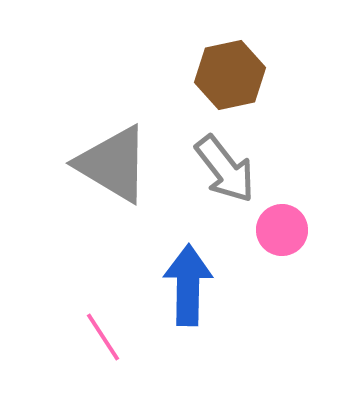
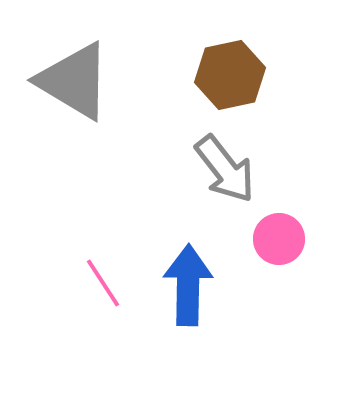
gray triangle: moved 39 px left, 83 px up
pink circle: moved 3 px left, 9 px down
pink line: moved 54 px up
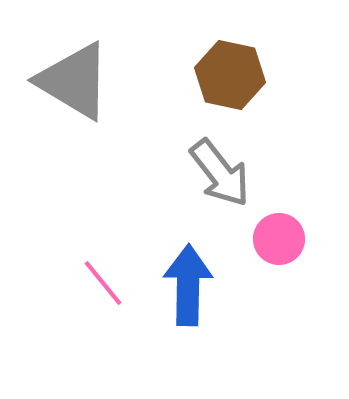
brown hexagon: rotated 24 degrees clockwise
gray arrow: moved 5 px left, 4 px down
pink line: rotated 6 degrees counterclockwise
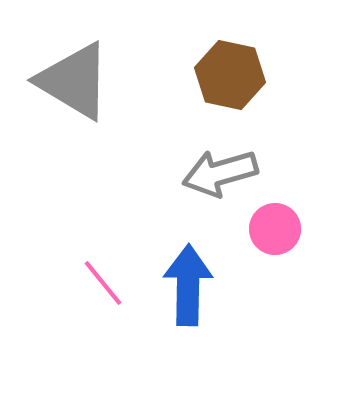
gray arrow: rotated 112 degrees clockwise
pink circle: moved 4 px left, 10 px up
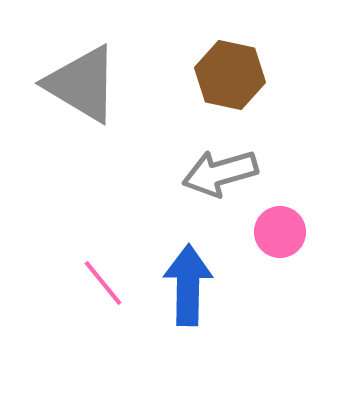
gray triangle: moved 8 px right, 3 px down
pink circle: moved 5 px right, 3 px down
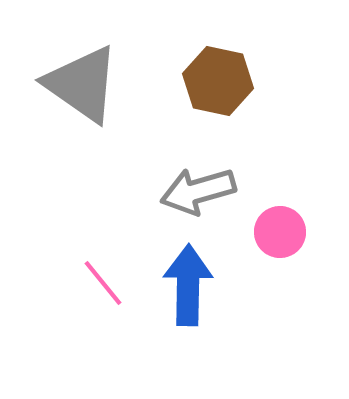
brown hexagon: moved 12 px left, 6 px down
gray triangle: rotated 4 degrees clockwise
gray arrow: moved 22 px left, 18 px down
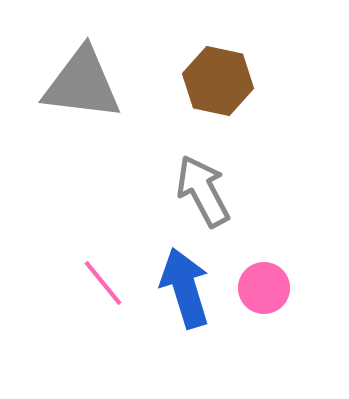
gray triangle: rotated 28 degrees counterclockwise
gray arrow: moved 5 px right; rotated 78 degrees clockwise
pink circle: moved 16 px left, 56 px down
blue arrow: moved 3 px left, 3 px down; rotated 18 degrees counterclockwise
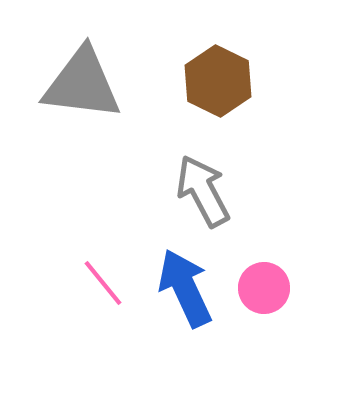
brown hexagon: rotated 14 degrees clockwise
blue arrow: rotated 8 degrees counterclockwise
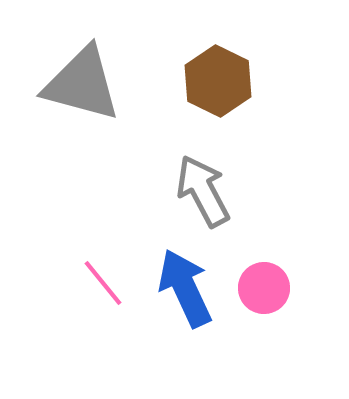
gray triangle: rotated 8 degrees clockwise
